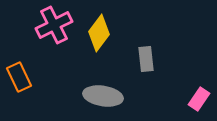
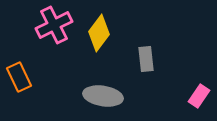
pink rectangle: moved 3 px up
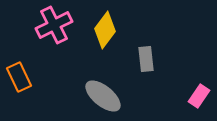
yellow diamond: moved 6 px right, 3 px up
gray ellipse: rotated 30 degrees clockwise
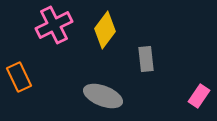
gray ellipse: rotated 18 degrees counterclockwise
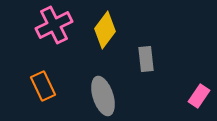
orange rectangle: moved 24 px right, 9 px down
gray ellipse: rotated 51 degrees clockwise
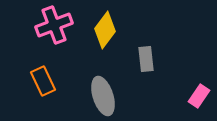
pink cross: rotated 6 degrees clockwise
orange rectangle: moved 5 px up
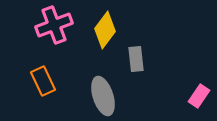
gray rectangle: moved 10 px left
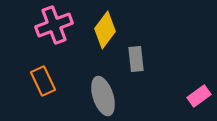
pink rectangle: rotated 20 degrees clockwise
